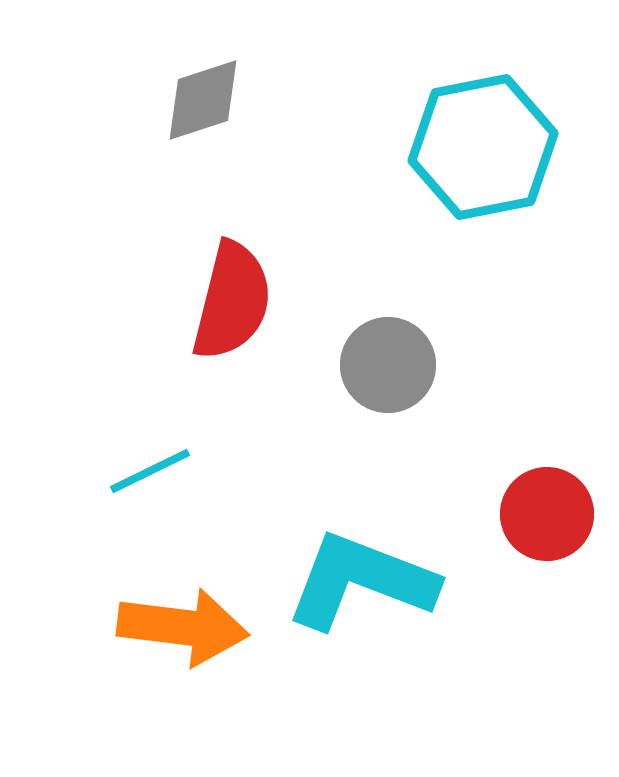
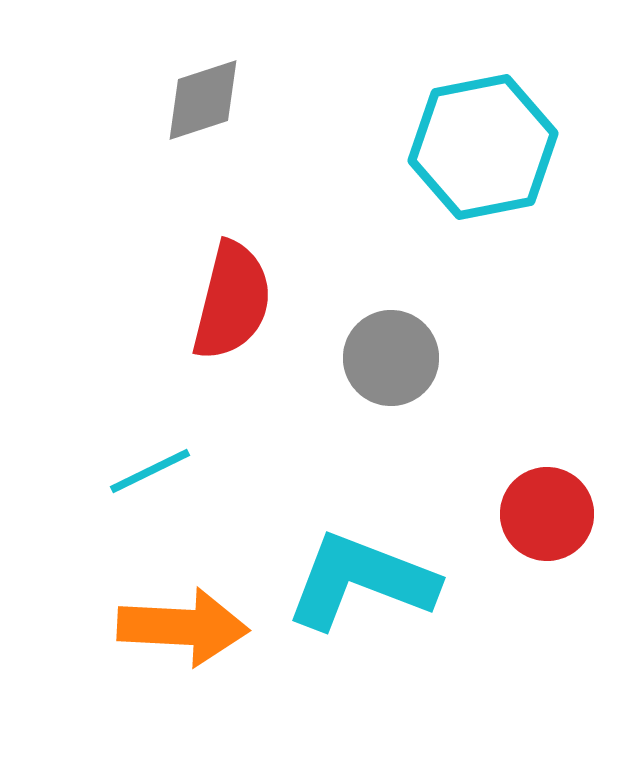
gray circle: moved 3 px right, 7 px up
orange arrow: rotated 4 degrees counterclockwise
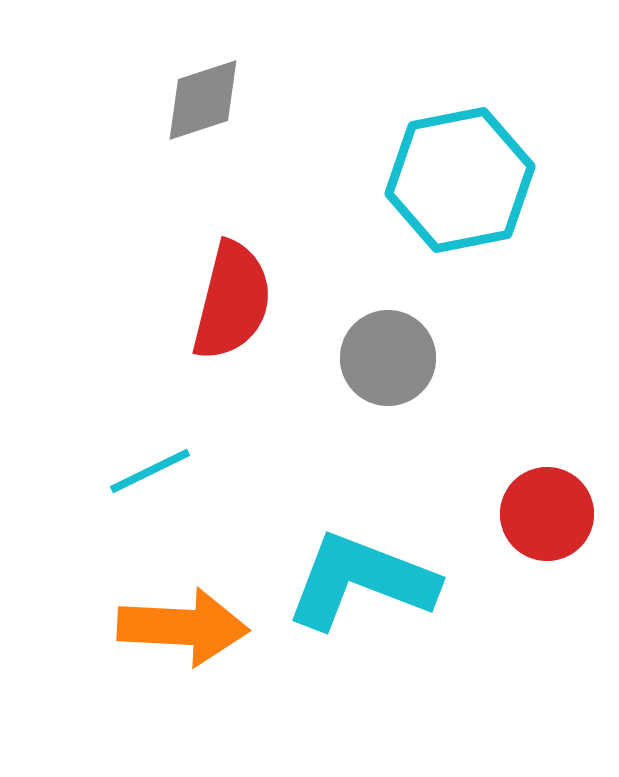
cyan hexagon: moved 23 px left, 33 px down
gray circle: moved 3 px left
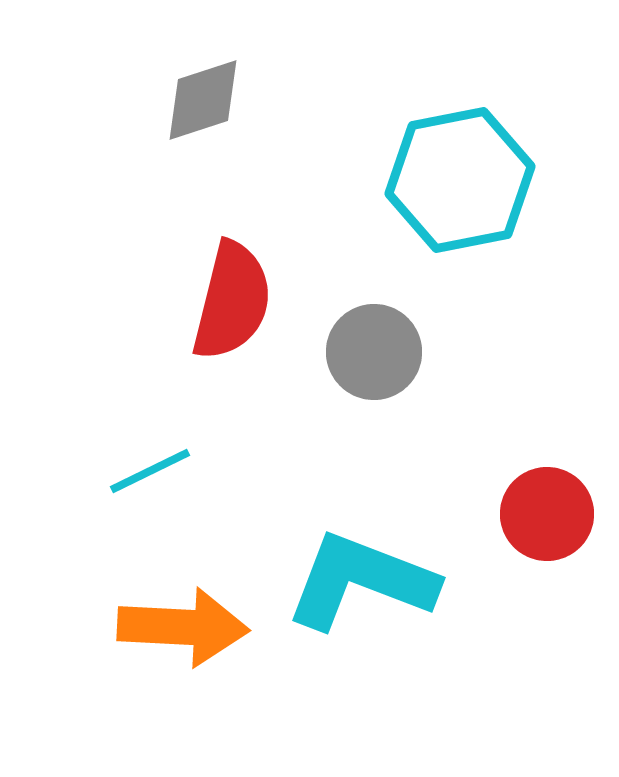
gray circle: moved 14 px left, 6 px up
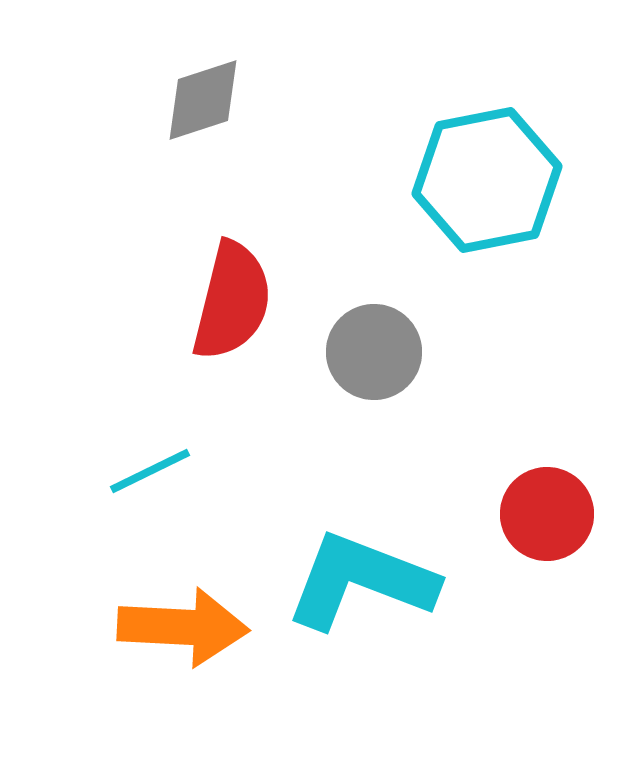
cyan hexagon: moved 27 px right
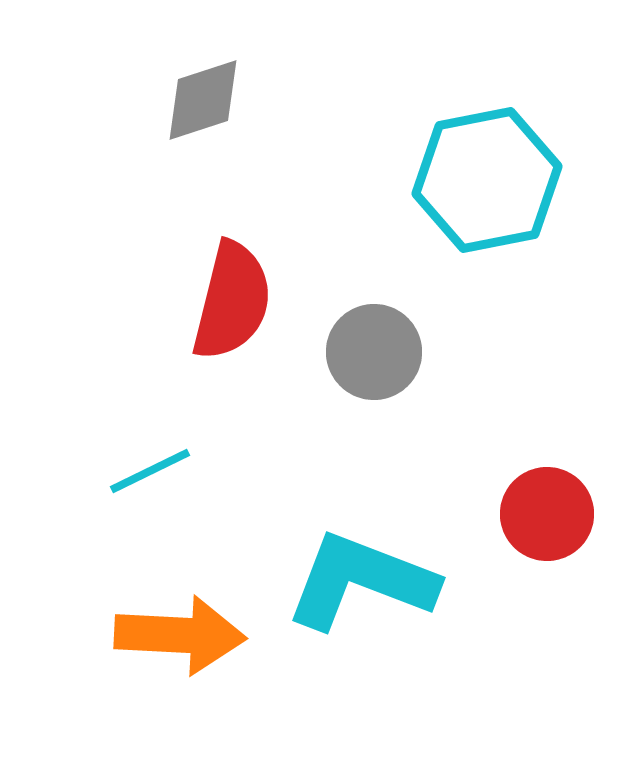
orange arrow: moved 3 px left, 8 px down
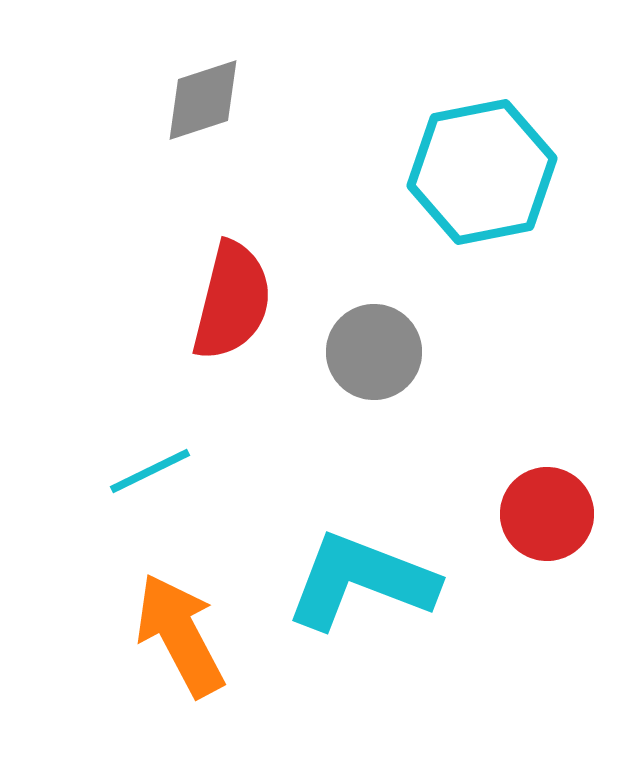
cyan hexagon: moved 5 px left, 8 px up
orange arrow: rotated 121 degrees counterclockwise
